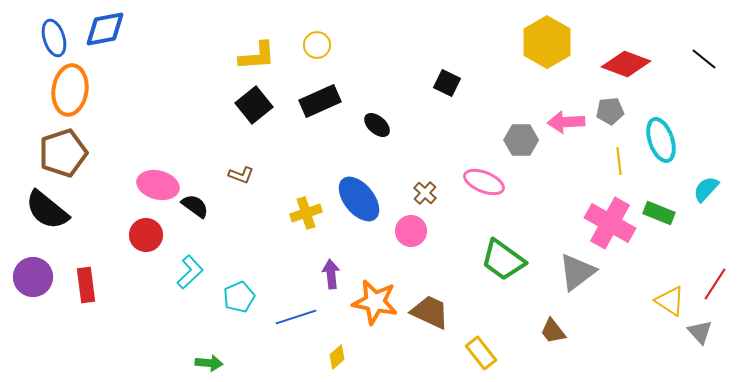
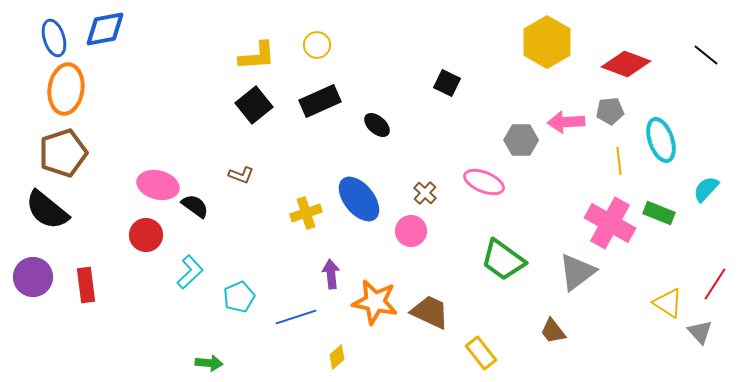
black line at (704, 59): moved 2 px right, 4 px up
orange ellipse at (70, 90): moved 4 px left, 1 px up
yellow triangle at (670, 301): moved 2 px left, 2 px down
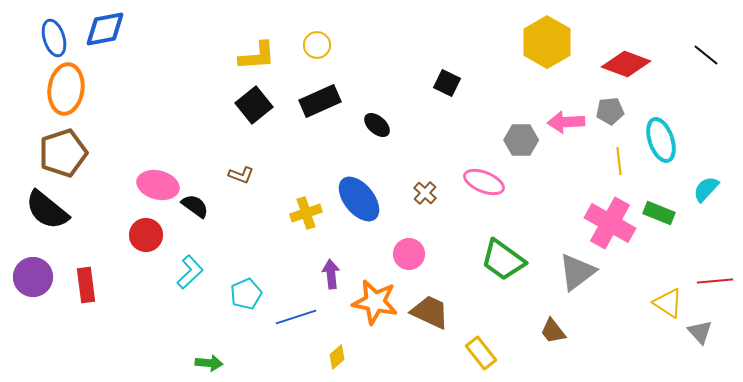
pink circle at (411, 231): moved 2 px left, 23 px down
red line at (715, 284): moved 3 px up; rotated 52 degrees clockwise
cyan pentagon at (239, 297): moved 7 px right, 3 px up
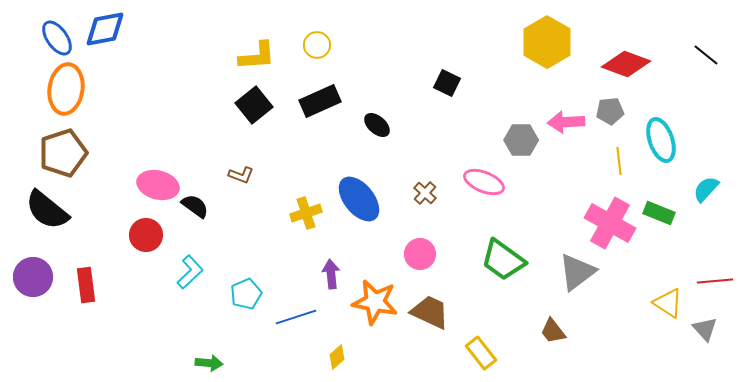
blue ellipse at (54, 38): moved 3 px right; rotated 18 degrees counterclockwise
pink circle at (409, 254): moved 11 px right
gray triangle at (700, 332): moved 5 px right, 3 px up
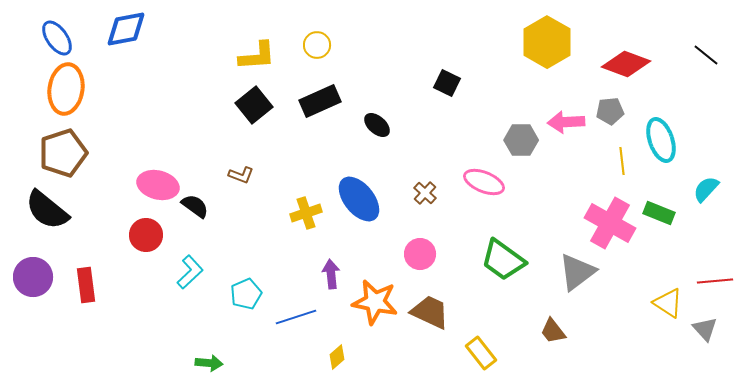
blue diamond at (105, 29): moved 21 px right
yellow line at (619, 161): moved 3 px right
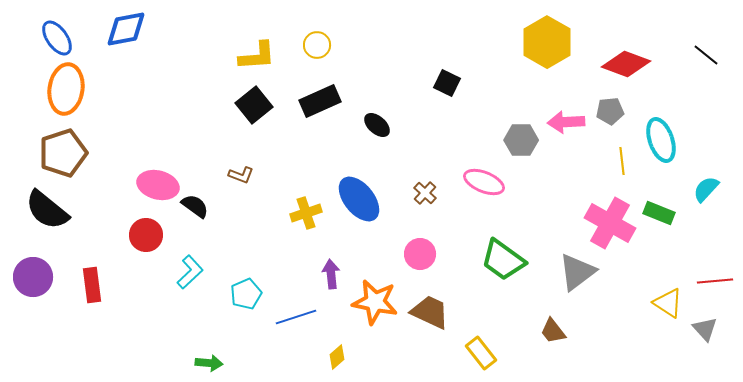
red rectangle at (86, 285): moved 6 px right
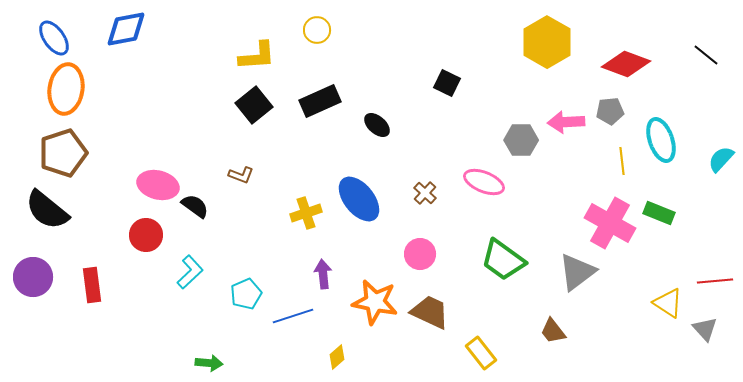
blue ellipse at (57, 38): moved 3 px left
yellow circle at (317, 45): moved 15 px up
cyan semicircle at (706, 189): moved 15 px right, 30 px up
purple arrow at (331, 274): moved 8 px left
blue line at (296, 317): moved 3 px left, 1 px up
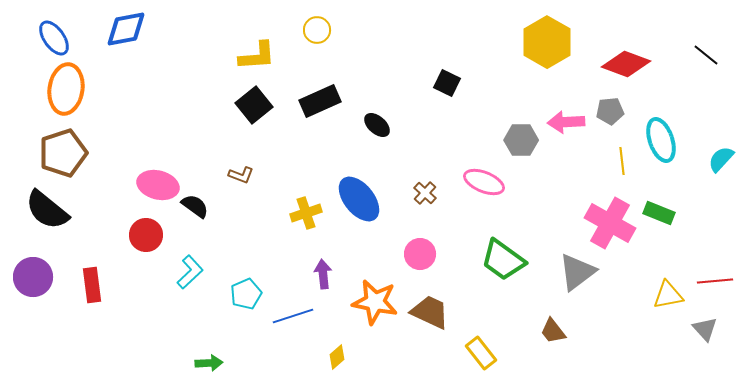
yellow triangle at (668, 303): moved 8 px up; rotated 44 degrees counterclockwise
green arrow at (209, 363): rotated 8 degrees counterclockwise
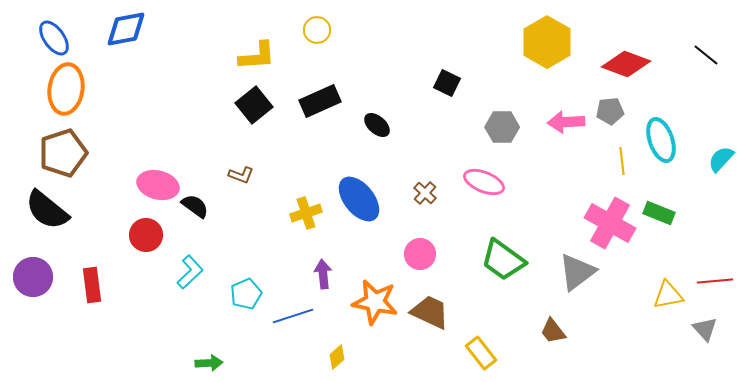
gray hexagon at (521, 140): moved 19 px left, 13 px up
